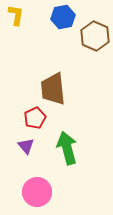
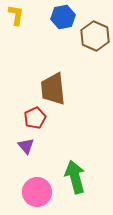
green arrow: moved 8 px right, 29 px down
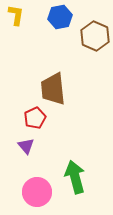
blue hexagon: moved 3 px left
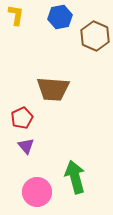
brown trapezoid: rotated 80 degrees counterclockwise
red pentagon: moved 13 px left
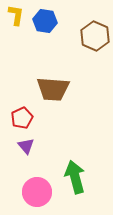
blue hexagon: moved 15 px left, 4 px down; rotated 20 degrees clockwise
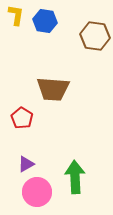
brown hexagon: rotated 16 degrees counterclockwise
red pentagon: rotated 15 degrees counterclockwise
purple triangle: moved 18 px down; rotated 42 degrees clockwise
green arrow: rotated 12 degrees clockwise
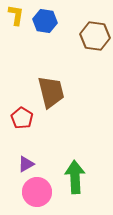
brown trapezoid: moved 2 px left, 3 px down; rotated 108 degrees counterclockwise
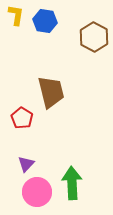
brown hexagon: moved 1 px left, 1 px down; rotated 20 degrees clockwise
purple triangle: rotated 18 degrees counterclockwise
green arrow: moved 3 px left, 6 px down
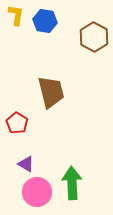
red pentagon: moved 5 px left, 5 px down
purple triangle: rotated 42 degrees counterclockwise
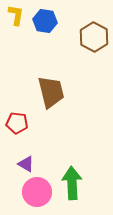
red pentagon: rotated 25 degrees counterclockwise
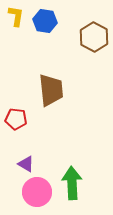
yellow L-shape: moved 1 px down
brown trapezoid: moved 2 px up; rotated 8 degrees clockwise
red pentagon: moved 1 px left, 4 px up
